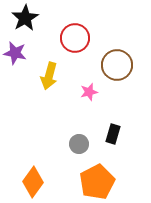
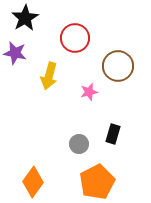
brown circle: moved 1 px right, 1 px down
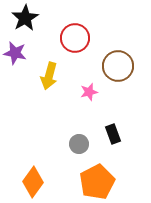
black rectangle: rotated 36 degrees counterclockwise
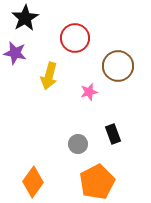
gray circle: moved 1 px left
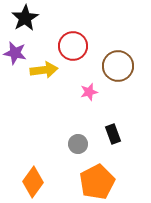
red circle: moved 2 px left, 8 px down
yellow arrow: moved 5 px left, 6 px up; rotated 112 degrees counterclockwise
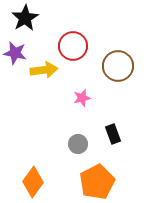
pink star: moved 7 px left, 6 px down
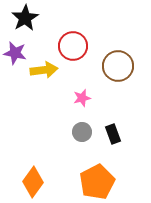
gray circle: moved 4 px right, 12 px up
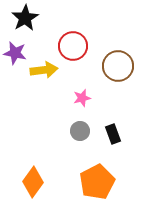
gray circle: moved 2 px left, 1 px up
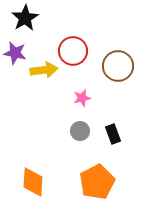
red circle: moved 5 px down
orange diamond: rotated 32 degrees counterclockwise
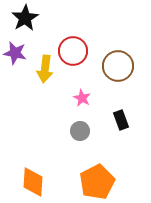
yellow arrow: moved 1 px right, 1 px up; rotated 104 degrees clockwise
pink star: rotated 30 degrees counterclockwise
black rectangle: moved 8 px right, 14 px up
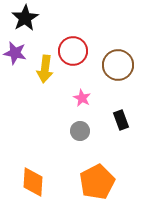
brown circle: moved 1 px up
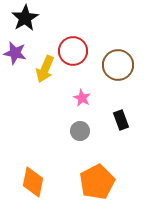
yellow arrow: rotated 16 degrees clockwise
orange diamond: rotated 8 degrees clockwise
